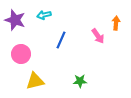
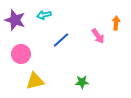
blue line: rotated 24 degrees clockwise
green star: moved 2 px right, 1 px down
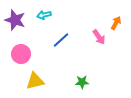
orange arrow: rotated 24 degrees clockwise
pink arrow: moved 1 px right, 1 px down
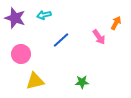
purple star: moved 2 px up
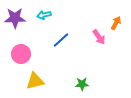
purple star: rotated 20 degrees counterclockwise
green star: moved 2 px down
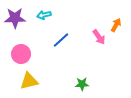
orange arrow: moved 2 px down
yellow triangle: moved 6 px left
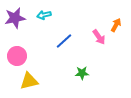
purple star: rotated 10 degrees counterclockwise
blue line: moved 3 px right, 1 px down
pink circle: moved 4 px left, 2 px down
green star: moved 11 px up
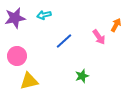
green star: moved 3 px down; rotated 16 degrees counterclockwise
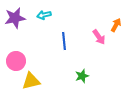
blue line: rotated 54 degrees counterclockwise
pink circle: moved 1 px left, 5 px down
yellow triangle: moved 2 px right
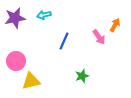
orange arrow: moved 1 px left
blue line: rotated 30 degrees clockwise
